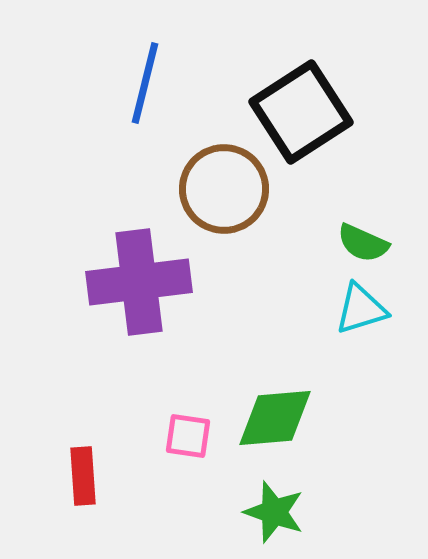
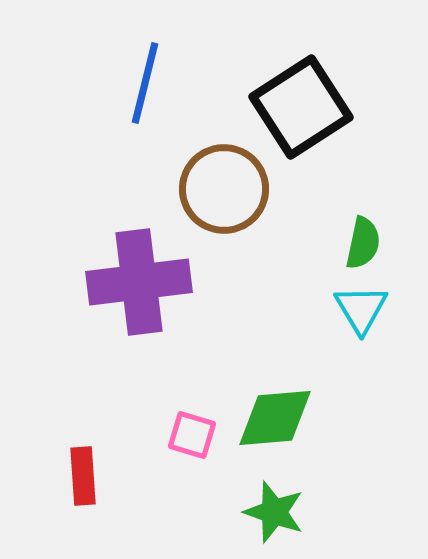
black square: moved 5 px up
green semicircle: rotated 102 degrees counterclockwise
cyan triangle: rotated 44 degrees counterclockwise
pink square: moved 4 px right, 1 px up; rotated 9 degrees clockwise
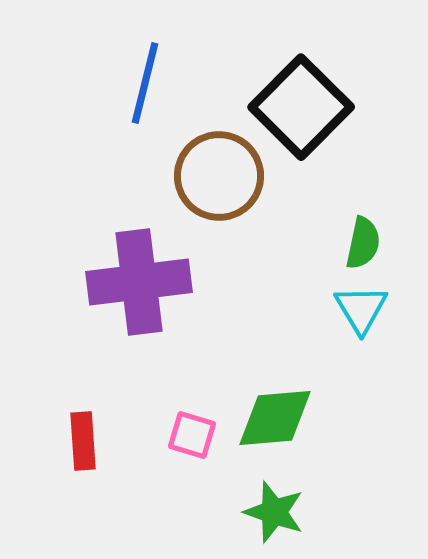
black square: rotated 12 degrees counterclockwise
brown circle: moved 5 px left, 13 px up
red rectangle: moved 35 px up
